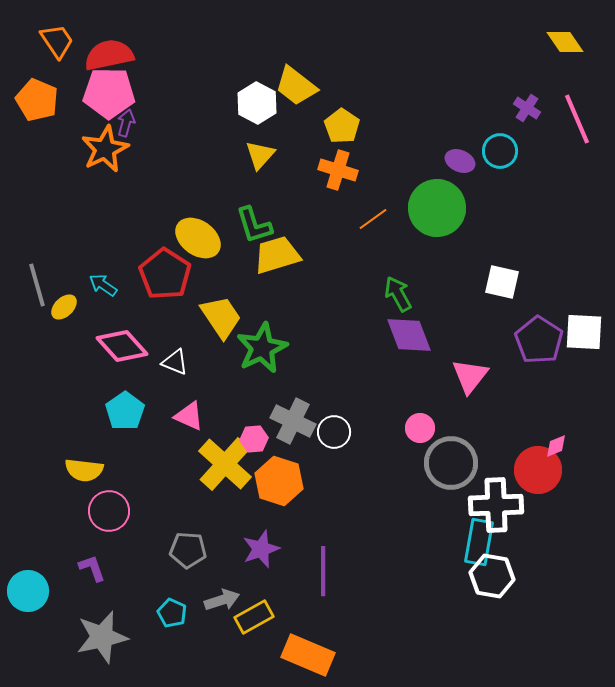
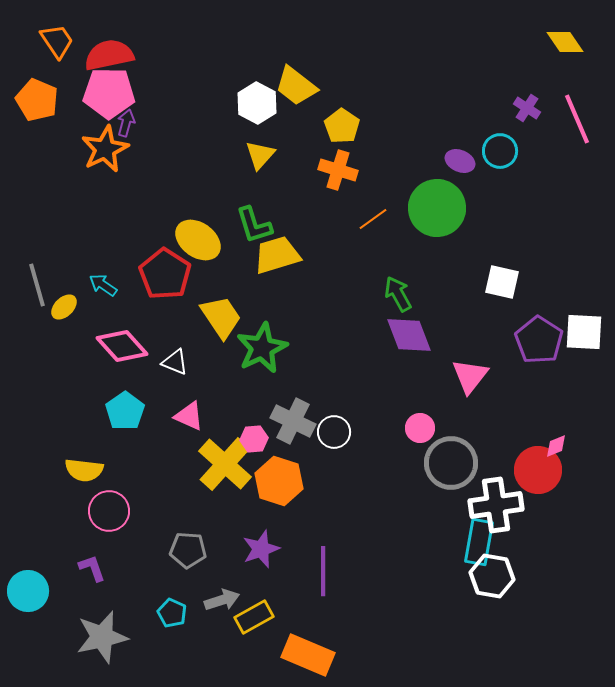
yellow ellipse at (198, 238): moved 2 px down
white cross at (496, 505): rotated 6 degrees counterclockwise
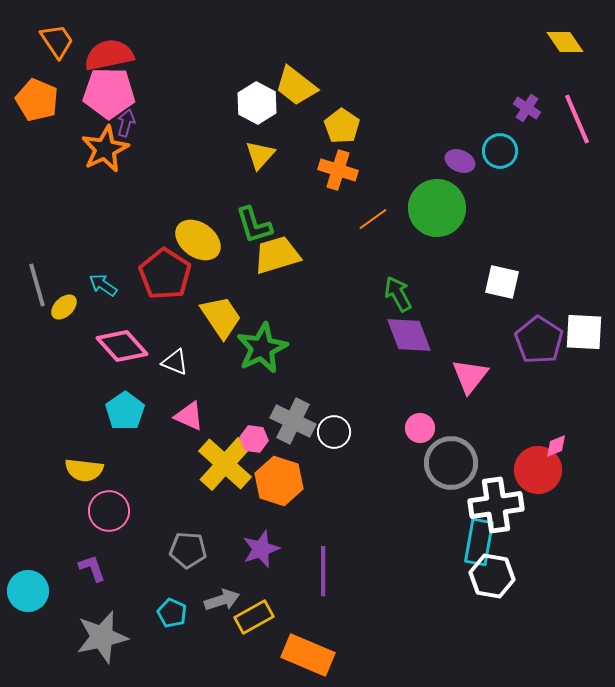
pink hexagon at (254, 439): rotated 12 degrees clockwise
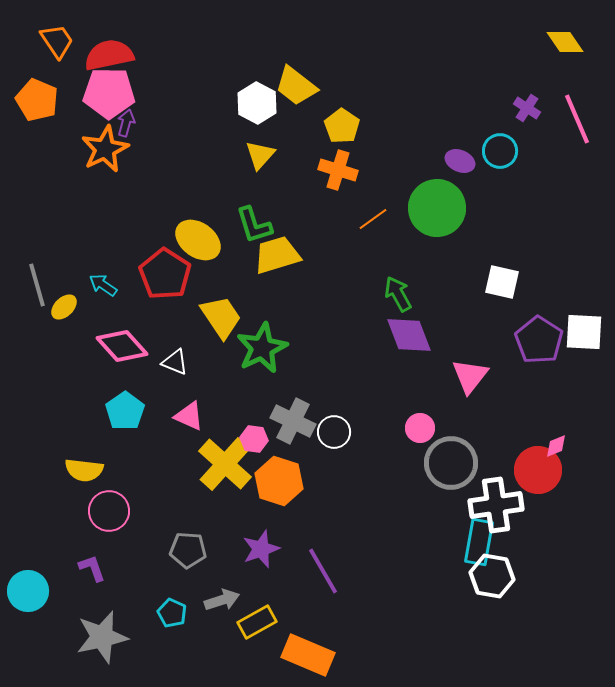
purple line at (323, 571): rotated 30 degrees counterclockwise
yellow rectangle at (254, 617): moved 3 px right, 5 px down
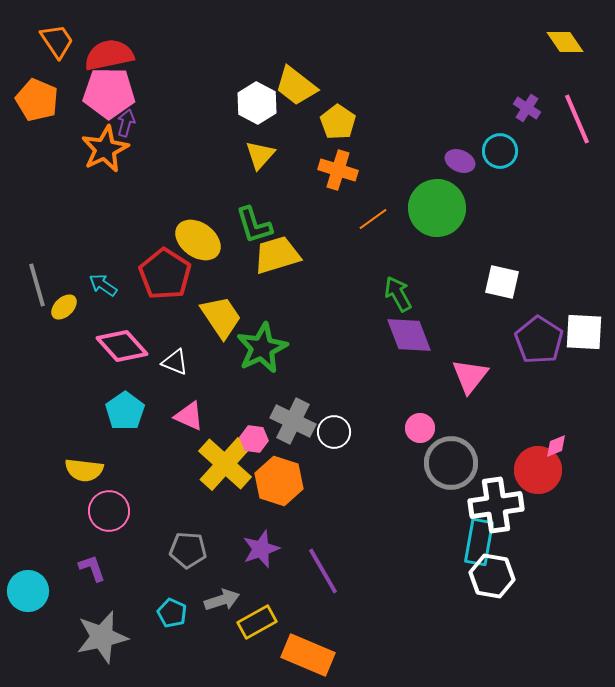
yellow pentagon at (342, 126): moved 4 px left, 4 px up
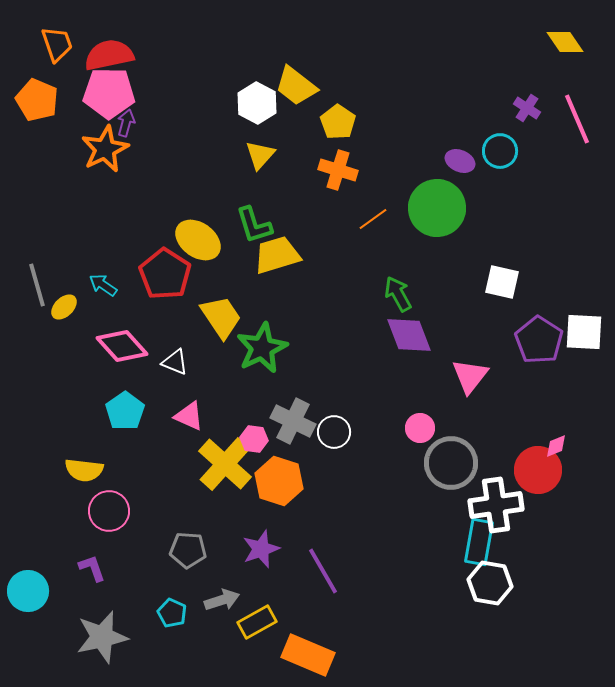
orange trapezoid at (57, 41): moved 3 px down; rotated 15 degrees clockwise
white hexagon at (492, 576): moved 2 px left, 7 px down
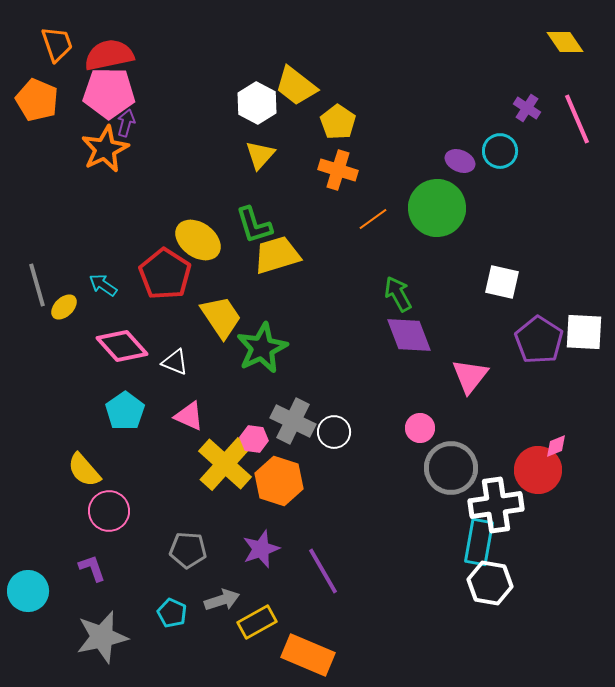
gray circle at (451, 463): moved 5 px down
yellow semicircle at (84, 470): rotated 42 degrees clockwise
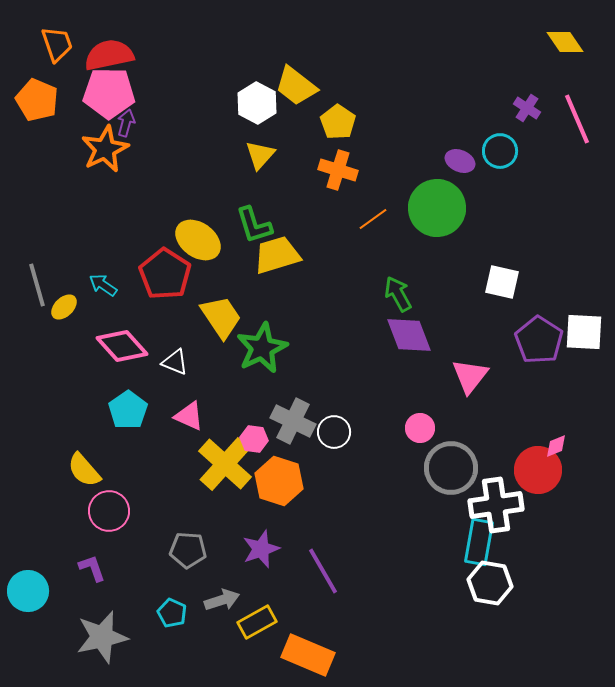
cyan pentagon at (125, 411): moved 3 px right, 1 px up
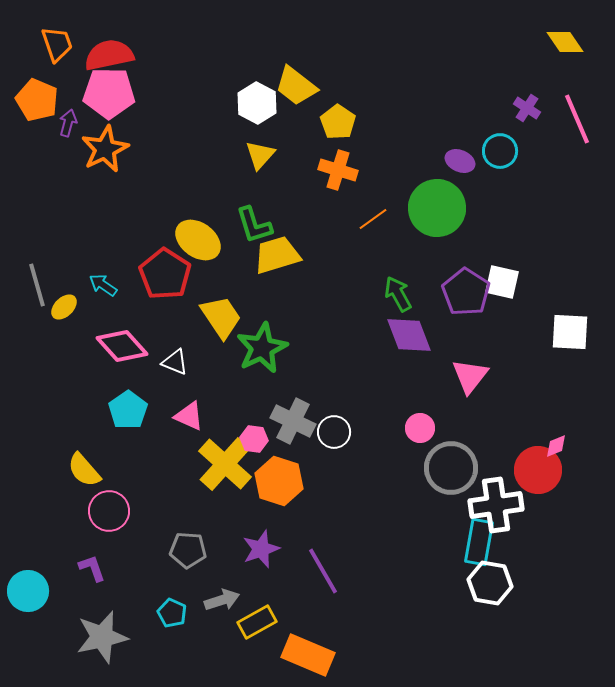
purple arrow at (126, 123): moved 58 px left
white square at (584, 332): moved 14 px left
purple pentagon at (539, 340): moved 73 px left, 48 px up
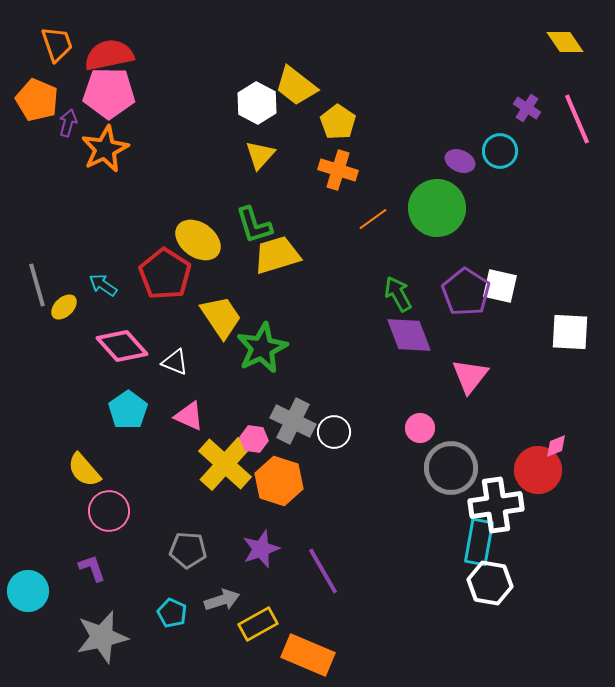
white square at (502, 282): moved 2 px left, 4 px down
yellow rectangle at (257, 622): moved 1 px right, 2 px down
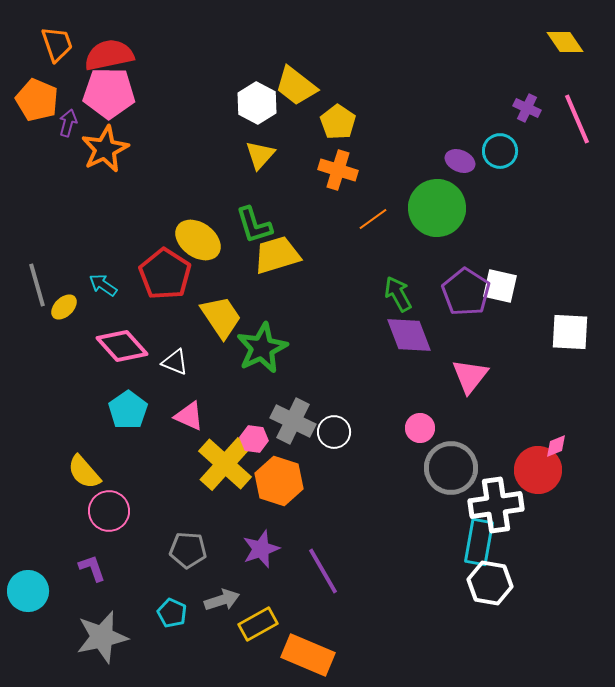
purple cross at (527, 108): rotated 8 degrees counterclockwise
yellow semicircle at (84, 470): moved 2 px down
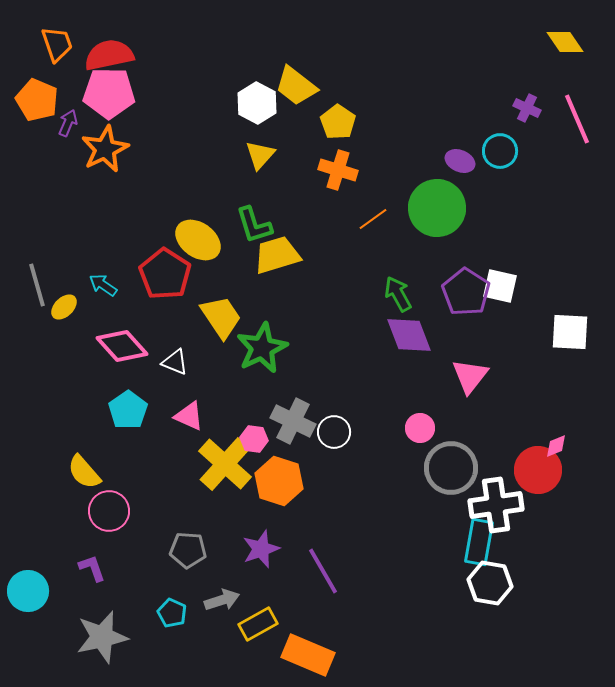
purple arrow at (68, 123): rotated 8 degrees clockwise
